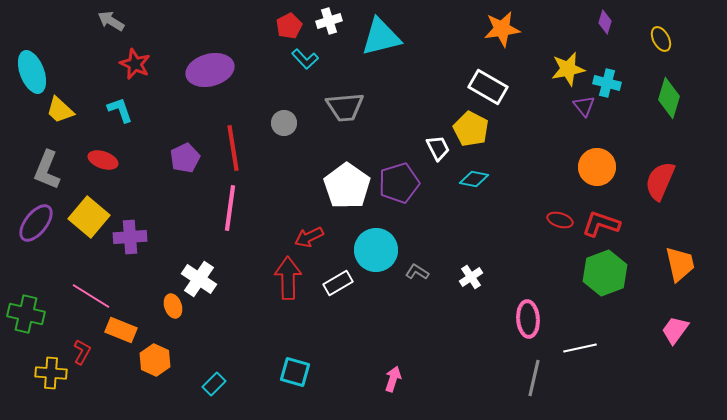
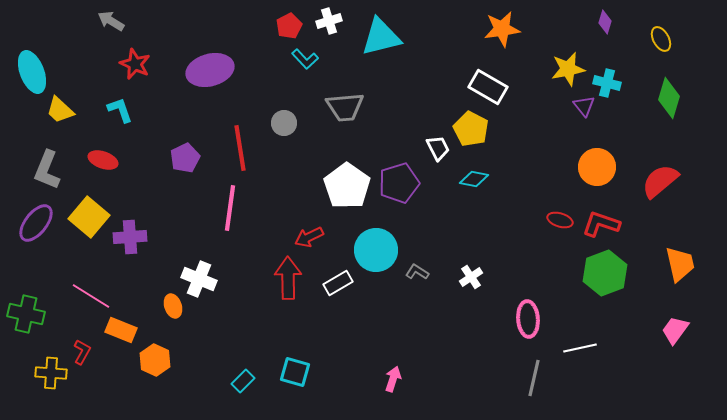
red line at (233, 148): moved 7 px right
red semicircle at (660, 181): rotated 27 degrees clockwise
white cross at (199, 279): rotated 12 degrees counterclockwise
cyan rectangle at (214, 384): moved 29 px right, 3 px up
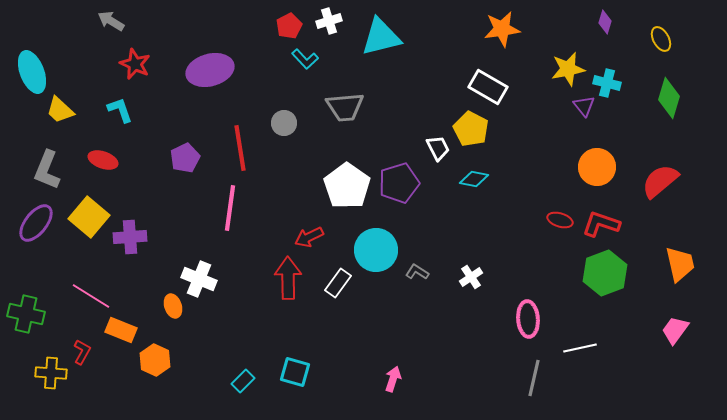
white rectangle at (338, 283): rotated 24 degrees counterclockwise
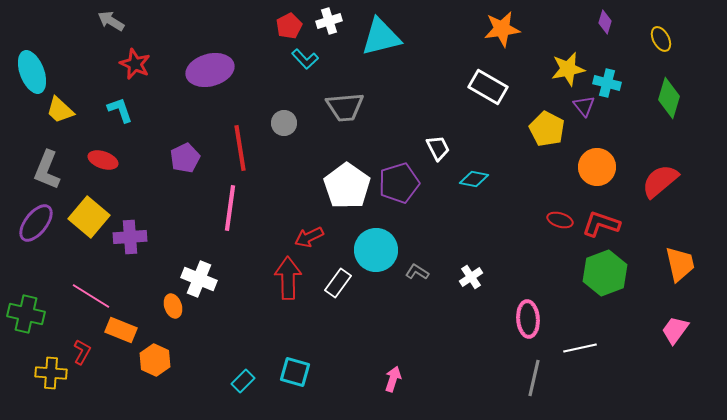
yellow pentagon at (471, 129): moved 76 px right
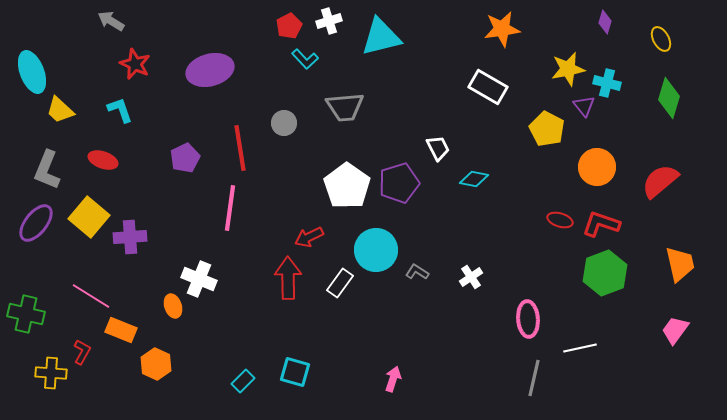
white rectangle at (338, 283): moved 2 px right
orange hexagon at (155, 360): moved 1 px right, 4 px down
